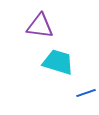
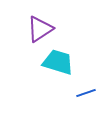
purple triangle: moved 3 px down; rotated 40 degrees counterclockwise
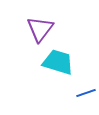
purple triangle: rotated 20 degrees counterclockwise
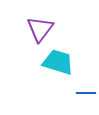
blue line: rotated 18 degrees clockwise
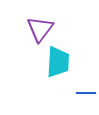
cyan trapezoid: rotated 76 degrees clockwise
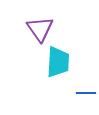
purple triangle: rotated 12 degrees counterclockwise
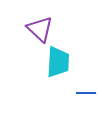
purple triangle: rotated 12 degrees counterclockwise
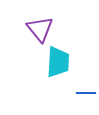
purple triangle: rotated 8 degrees clockwise
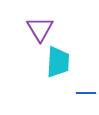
purple triangle: rotated 8 degrees clockwise
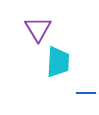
purple triangle: moved 2 px left
